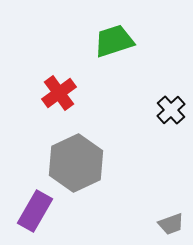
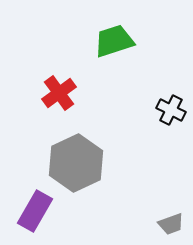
black cross: rotated 20 degrees counterclockwise
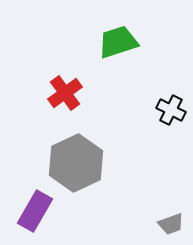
green trapezoid: moved 4 px right, 1 px down
red cross: moved 6 px right
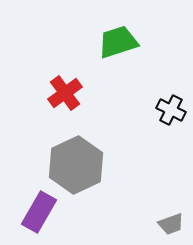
gray hexagon: moved 2 px down
purple rectangle: moved 4 px right, 1 px down
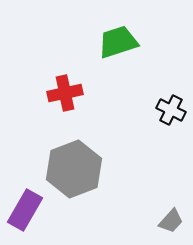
red cross: rotated 24 degrees clockwise
gray hexagon: moved 2 px left, 4 px down; rotated 4 degrees clockwise
purple rectangle: moved 14 px left, 2 px up
gray trapezoid: moved 3 px up; rotated 28 degrees counterclockwise
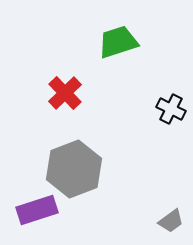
red cross: rotated 32 degrees counterclockwise
black cross: moved 1 px up
purple rectangle: moved 12 px right; rotated 42 degrees clockwise
gray trapezoid: rotated 12 degrees clockwise
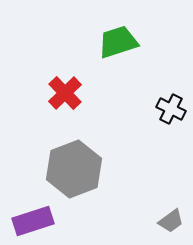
purple rectangle: moved 4 px left, 11 px down
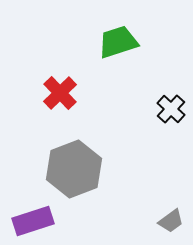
red cross: moved 5 px left
black cross: rotated 16 degrees clockwise
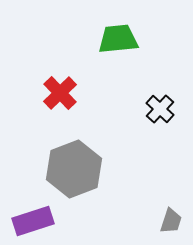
green trapezoid: moved 3 px up; rotated 12 degrees clockwise
black cross: moved 11 px left
gray trapezoid: rotated 36 degrees counterclockwise
